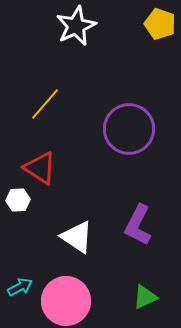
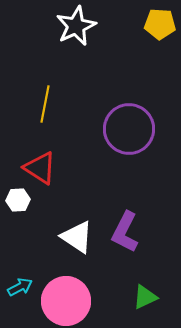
yellow pentagon: rotated 16 degrees counterclockwise
yellow line: rotated 30 degrees counterclockwise
purple L-shape: moved 13 px left, 7 px down
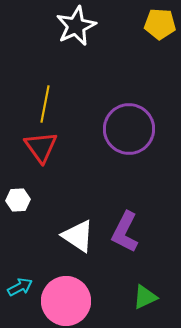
red triangle: moved 1 px right, 21 px up; rotated 21 degrees clockwise
white triangle: moved 1 px right, 1 px up
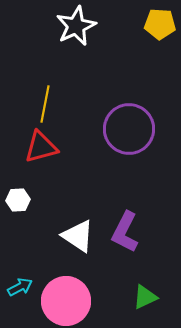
red triangle: rotated 51 degrees clockwise
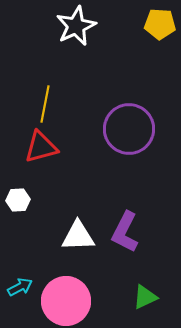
white triangle: rotated 36 degrees counterclockwise
